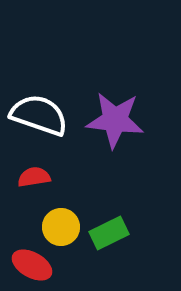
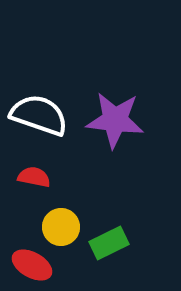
red semicircle: rotated 20 degrees clockwise
green rectangle: moved 10 px down
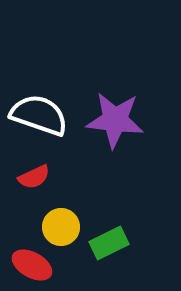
red semicircle: rotated 144 degrees clockwise
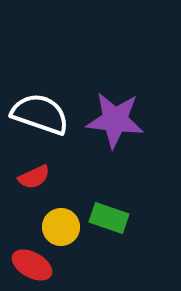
white semicircle: moved 1 px right, 1 px up
green rectangle: moved 25 px up; rotated 45 degrees clockwise
